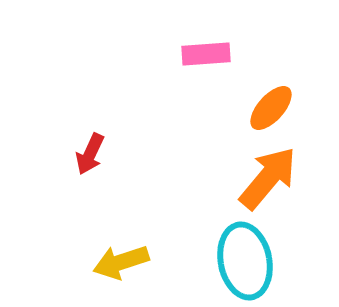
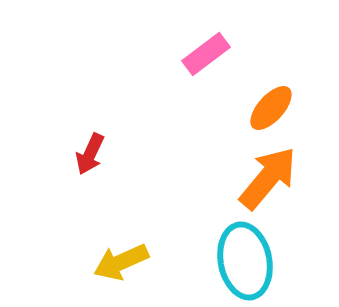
pink rectangle: rotated 33 degrees counterclockwise
yellow arrow: rotated 6 degrees counterclockwise
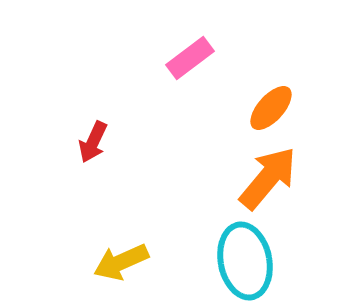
pink rectangle: moved 16 px left, 4 px down
red arrow: moved 3 px right, 12 px up
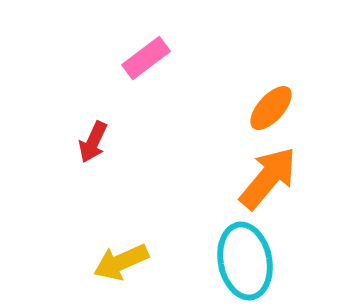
pink rectangle: moved 44 px left
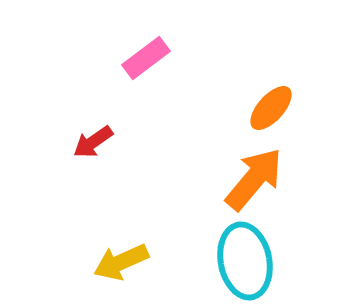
red arrow: rotated 30 degrees clockwise
orange arrow: moved 14 px left, 1 px down
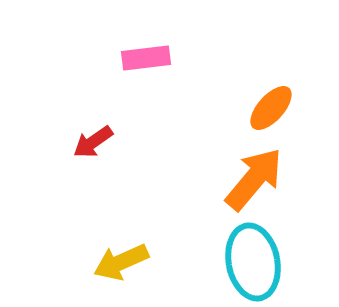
pink rectangle: rotated 30 degrees clockwise
cyan ellipse: moved 8 px right, 1 px down
